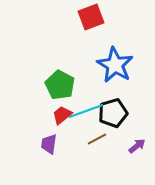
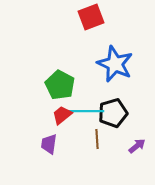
blue star: moved 1 px up; rotated 6 degrees counterclockwise
cyan line: rotated 20 degrees clockwise
brown line: rotated 66 degrees counterclockwise
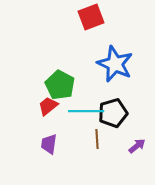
red trapezoid: moved 14 px left, 9 px up
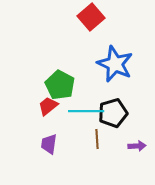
red square: rotated 20 degrees counterclockwise
purple arrow: rotated 36 degrees clockwise
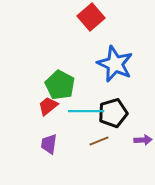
brown line: moved 2 px right, 2 px down; rotated 72 degrees clockwise
purple arrow: moved 6 px right, 6 px up
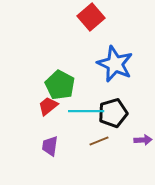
purple trapezoid: moved 1 px right, 2 px down
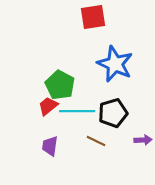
red square: moved 2 px right; rotated 32 degrees clockwise
cyan line: moved 9 px left
brown line: moved 3 px left; rotated 48 degrees clockwise
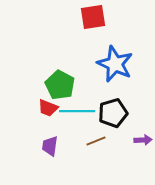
red trapezoid: moved 2 px down; rotated 120 degrees counterclockwise
brown line: rotated 48 degrees counterclockwise
